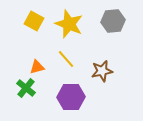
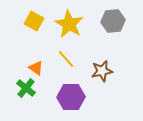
yellow star: rotated 8 degrees clockwise
orange triangle: moved 1 px left, 1 px down; rotated 49 degrees clockwise
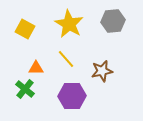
yellow square: moved 9 px left, 8 px down
orange triangle: rotated 35 degrees counterclockwise
green cross: moved 1 px left, 1 px down
purple hexagon: moved 1 px right, 1 px up
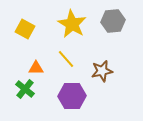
yellow star: moved 3 px right
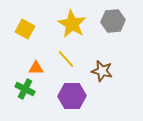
brown star: rotated 25 degrees clockwise
green cross: rotated 12 degrees counterclockwise
